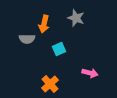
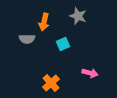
gray star: moved 2 px right, 2 px up
orange arrow: moved 2 px up
cyan square: moved 4 px right, 5 px up
orange cross: moved 1 px right, 1 px up
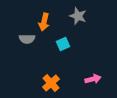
pink arrow: moved 3 px right, 6 px down; rotated 28 degrees counterclockwise
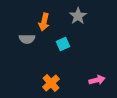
gray star: rotated 18 degrees clockwise
pink arrow: moved 4 px right, 1 px down
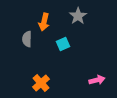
gray semicircle: rotated 91 degrees clockwise
orange cross: moved 10 px left
